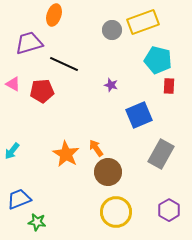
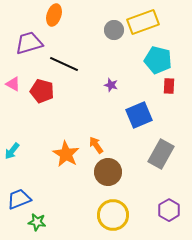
gray circle: moved 2 px right
red pentagon: rotated 20 degrees clockwise
orange arrow: moved 3 px up
yellow circle: moved 3 px left, 3 px down
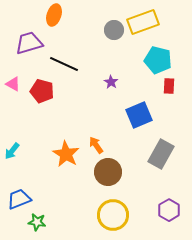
purple star: moved 3 px up; rotated 16 degrees clockwise
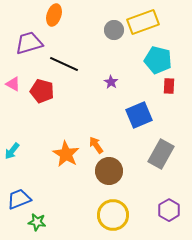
brown circle: moved 1 px right, 1 px up
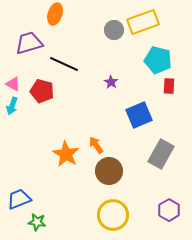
orange ellipse: moved 1 px right, 1 px up
cyan arrow: moved 45 px up; rotated 18 degrees counterclockwise
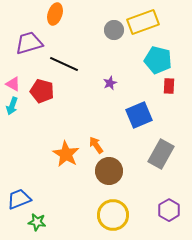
purple star: moved 1 px left, 1 px down; rotated 16 degrees clockwise
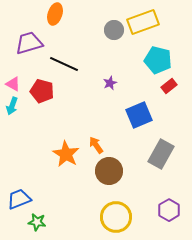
red rectangle: rotated 49 degrees clockwise
yellow circle: moved 3 px right, 2 px down
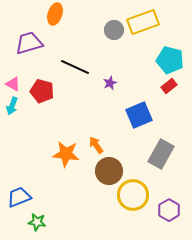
cyan pentagon: moved 12 px right
black line: moved 11 px right, 3 px down
orange star: rotated 24 degrees counterclockwise
blue trapezoid: moved 2 px up
yellow circle: moved 17 px right, 22 px up
